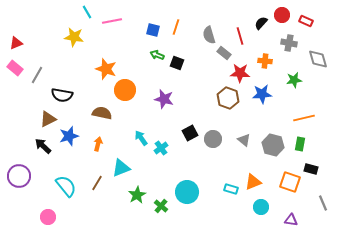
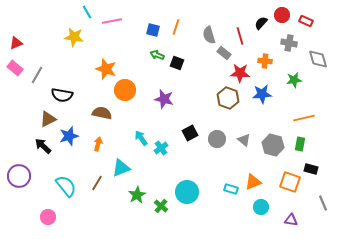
gray circle at (213, 139): moved 4 px right
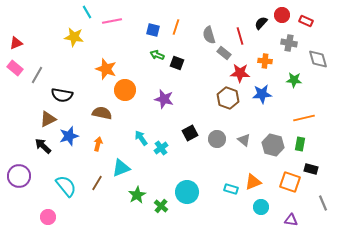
green star at (294, 80): rotated 14 degrees clockwise
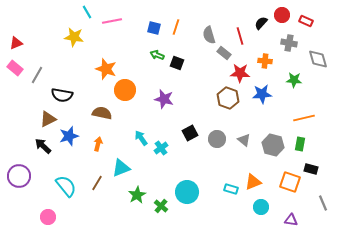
blue square at (153, 30): moved 1 px right, 2 px up
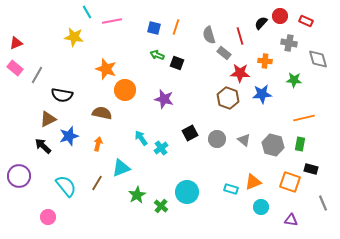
red circle at (282, 15): moved 2 px left, 1 px down
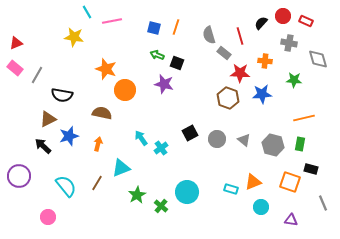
red circle at (280, 16): moved 3 px right
purple star at (164, 99): moved 15 px up
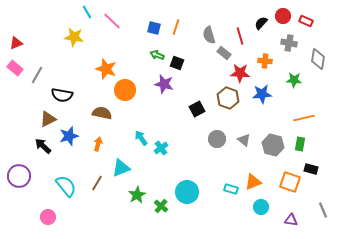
pink line at (112, 21): rotated 54 degrees clockwise
gray diamond at (318, 59): rotated 25 degrees clockwise
black square at (190, 133): moved 7 px right, 24 px up
gray line at (323, 203): moved 7 px down
